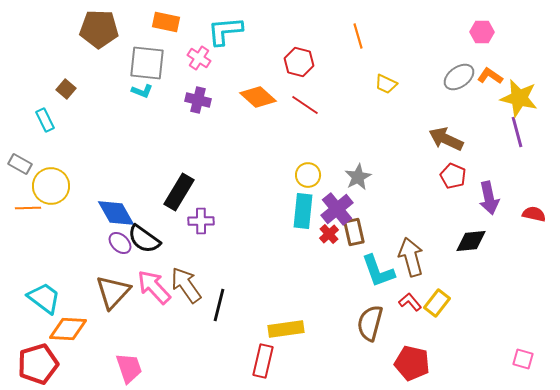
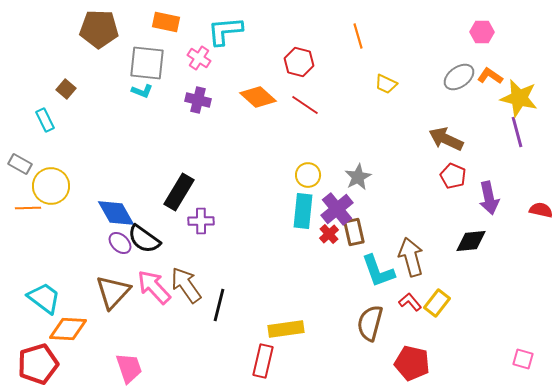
red semicircle at (534, 214): moved 7 px right, 4 px up
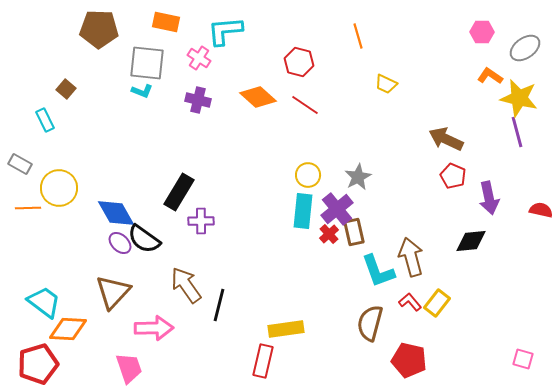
gray ellipse at (459, 77): moved 66 px right, 29 px up
yellow circle at (51, 186): moved 8 px right, 2 px down
pink arrow at (154, 287): moved 41 px down; rotated 132 degrees clockwise
cyan trapezoid at (44, 298): moved 4 px down
red pentagon at (412, 363): moved 3 px left, 3 px up
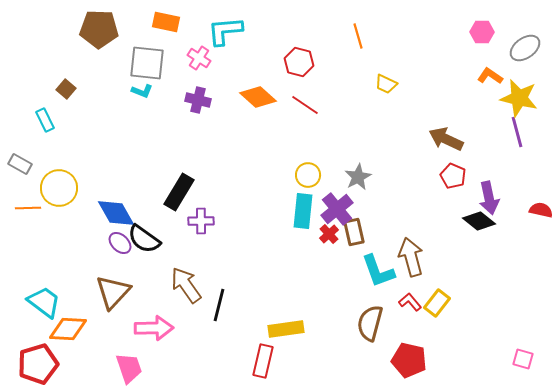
black diamond at (471, 241): moved 8 px right, 20 px up; rotated 44 degrees clockwise
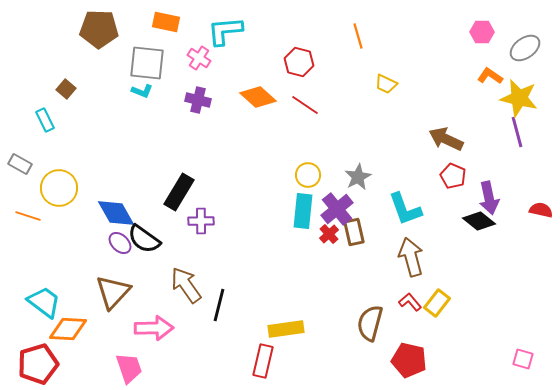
orange line at (28, 208): moved 8 px down; rotated 20 degrees clockwise
cyan L-shape at (378, 271): moved 27 px right, 62 px up
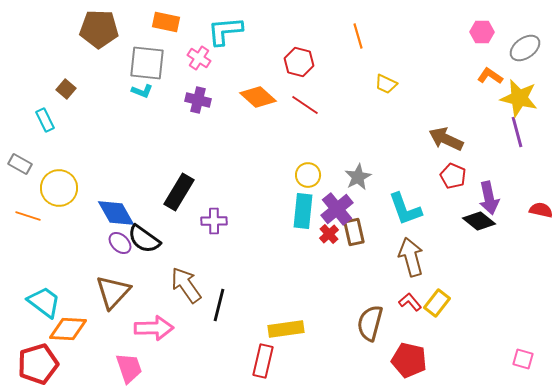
purple cross at (201, 221): moved 13 px right
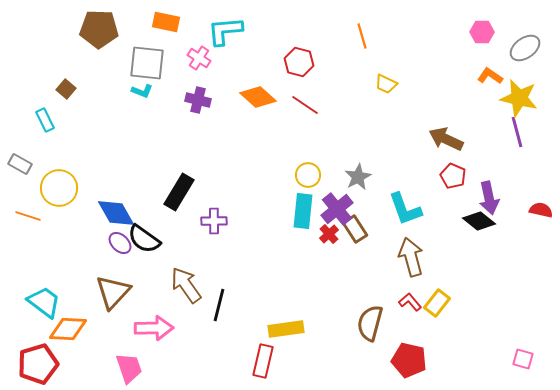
orange line at (358, 36): moved 4 px right
brown rectangle at (354, 232): moved 1 px right, 3 px up; rotated 20 degrees counterclockwise
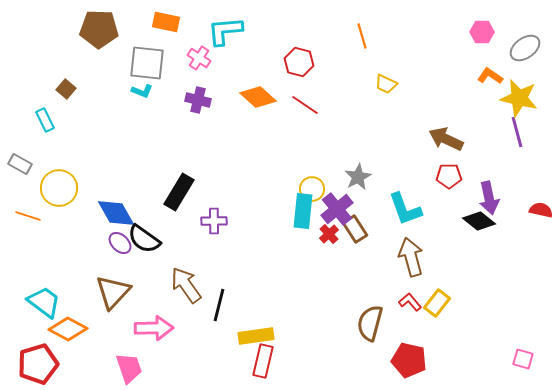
yellow circle at (308, 175): moved 4 px right, 14 px down
red pentagon at (453, 176): moved 4 px left; rotated 25 degrees counterclockwise
orange diamond at (68, 329): rotated 24 degrees clockwise
yellow rectangle at (286, 329): moved 30 px left, 7 px down
